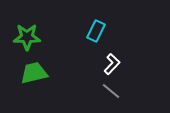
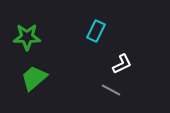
white L-shape: moved 10 px right; rotated 20 degrees clockwise
green trapezoid: moved 5 px down; rotated 28 degrees counterclockwise
gray line: moved 1 px up; rotated 12 degrees counterclockwise
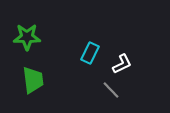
cyan rectangle: moved 6 px left, 22 px down
green trapezoid: moved 1 px left, 2 px down; rotated 124 degrees clockwise
gray line: rotated 18 degrees clockwise
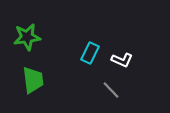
green star: rotated 8 degrees counterclockwise
white L-shape: moved 4 px up; rotated 50 degrees clockwise
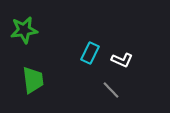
green star: moved 3 px left, 7 px up
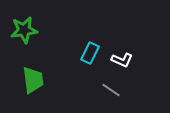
gray line: rotated 12 degrees counterclockwise
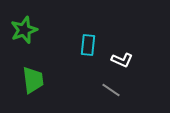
green star: rotated 12 degrees counterclockwise
cyan rectangle: moved 2 px left, 8 px up; rotated 20 degrees counterclockwise
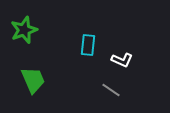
green trapezoid: rotated 16 degrees counterclockwise
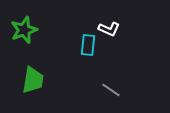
white L-shape: moved 13 px left, 31 px up
green trapezoid: rotated 32 degrees clockwise
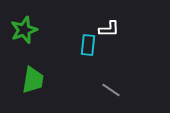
white L-shape: rotated 25 degrees counterclockwise
